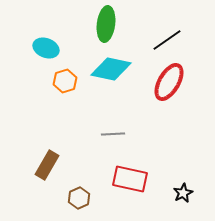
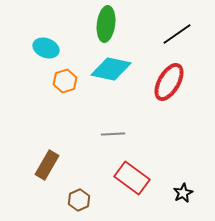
black line: moved 10 px right, 6 px up
red rectangle: moved 2 px right, 1 px up; rotated 24 degrees clockwise
brown hexagon: moved 2 px down
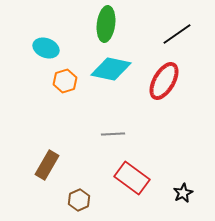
red ellipse: moved 5 px left, 1 px up
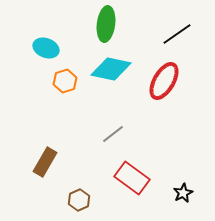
gray line: rotated 35 degrees counterclockwise
brown rectangle: moved 2 px left, 3 px up
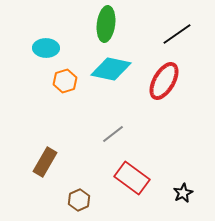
cyan ellipse: rotated 20 degrees counterclockwise
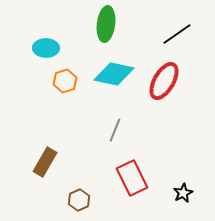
cyan diamond: moved 3 px right, 5 px down
gray line: moved 2 px right, 4 px up; rotated 30 degrees counterclockwise
red rectangle: rotated 28 degrees clockwise
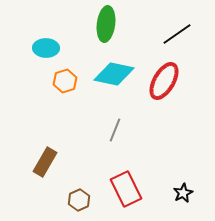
red rectangle: moved 6 px left, 11 px down
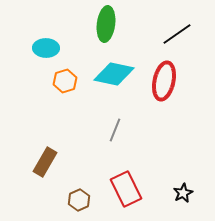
red ellipse: rotated 18 degrees counterclockwise
